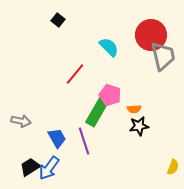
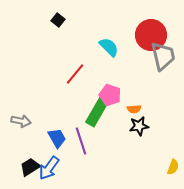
purple line: moved 3 px left
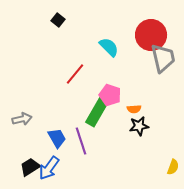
gray trapezoid: moved 2 px down
gray arrow: moved 1 px right, 2 px up; rotated 24 degrees counterclockwise
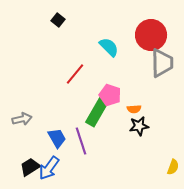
gray trapezoid: moved 1 px left, 5 px down; rotated 12 degrees clockwise
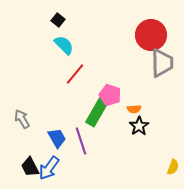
cyan semicircle: moved 45 px left, 2 px up
gray arrow: rotated 108 degrees counterclockwise
black star: rotated 24 degrees counterclockwise
black trapezoid: rotated 85 degrees counterclockwise
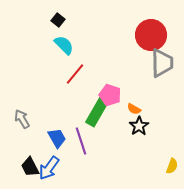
orange semicircle: rotated 32 degrees clockwise
yellow semicircle: moved 1 px left, 1 px up
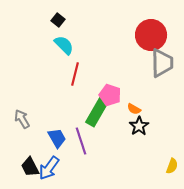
red line: rotated 25 degrees counterclockwise
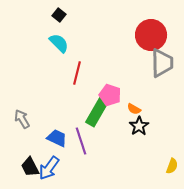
black square: moved 1 px right, 5 px up
cyan semicircle: moved 5 px left, 2 px up
red line: moved 2 px right, 1 px up
blue trapezoid: rotated 35 degrees counterclockwise
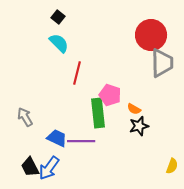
black square: moved 1 px left, 2 px down
green rectangle: moved 1 px right, 1 px down; rotated 36 degrees counterclockwise
gray arrow: moved 3 px right, 2 px up
black star: rotated 18 degrees clockwise
purple line: rotated 72 degrees counterclockwise
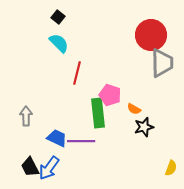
gray arrow: moved 1 px right, 1 px up; rotated 30 degrees clockwise
black star: moved 5 px right, 1 px down
yellow semicircle: moved 1 px left, 2 px down
